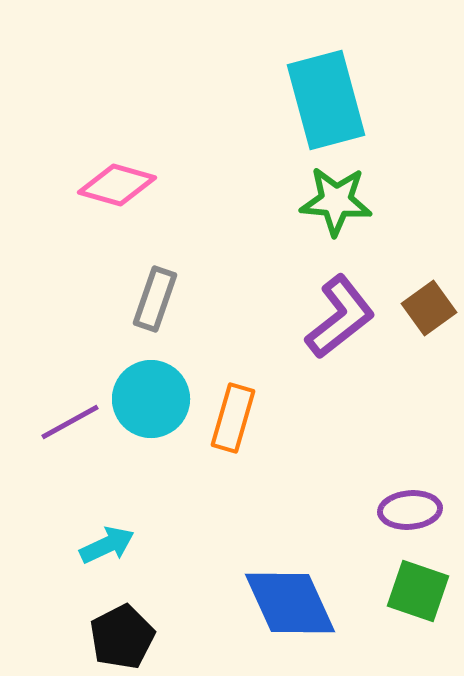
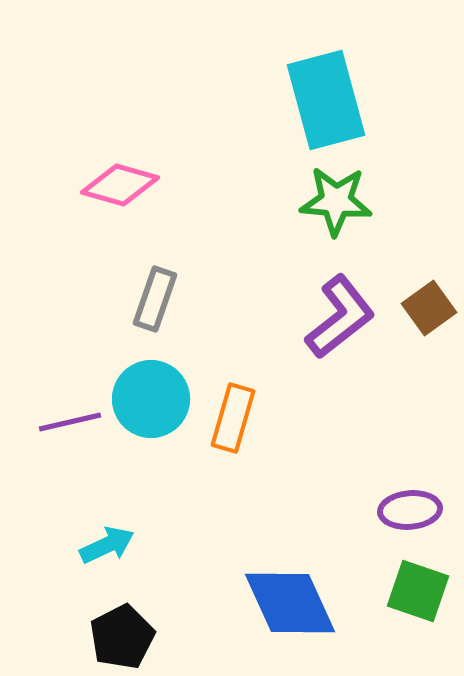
pink diamond: moved 3 px right
purple line: rotated 16 degrees clockwise
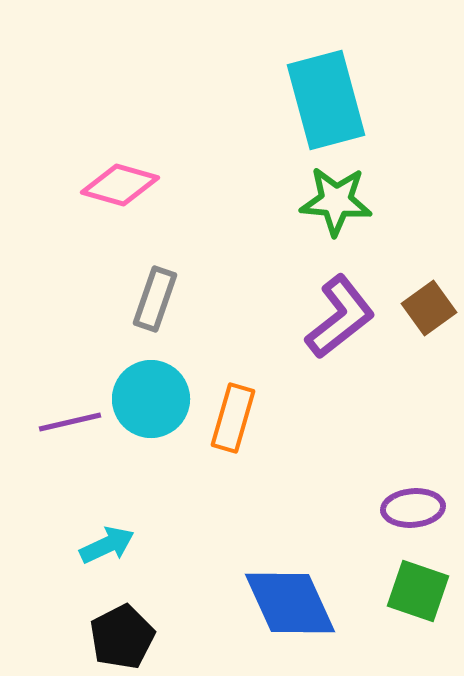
purple ellipse: moved 3 px right, 2 px up
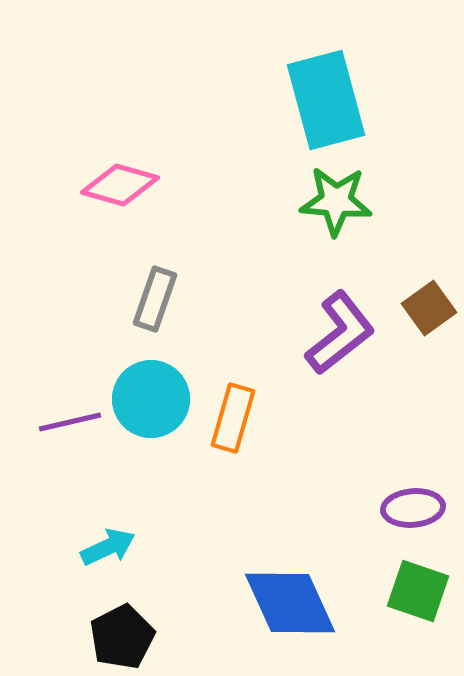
purple L-shape: moved 16 px down
cyan arrow: moved 1 px right, 2 px down
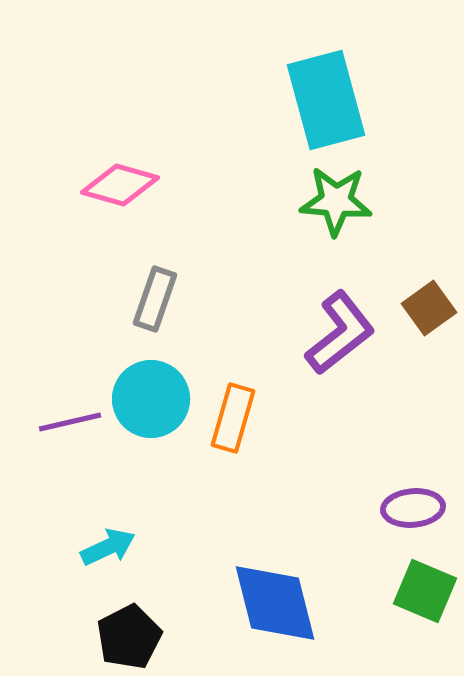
green square: moved 7 px right; rotated 4 degrees clockwise
blue diamond: moved 15 px left; rotated 10 degrees clockwise
black pentagon: moved 7 px right
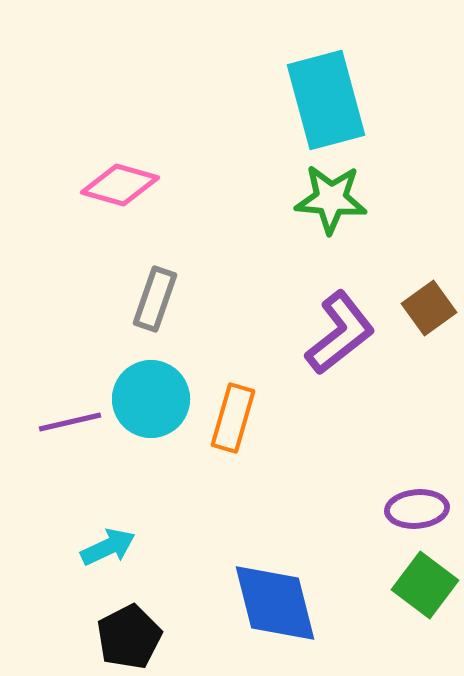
green star: moved 5 px left, 2 px up
purple ellipse: moved 4 px right, 1 px down
green square: moved 6 px up; rotated 14 degrees clockwise
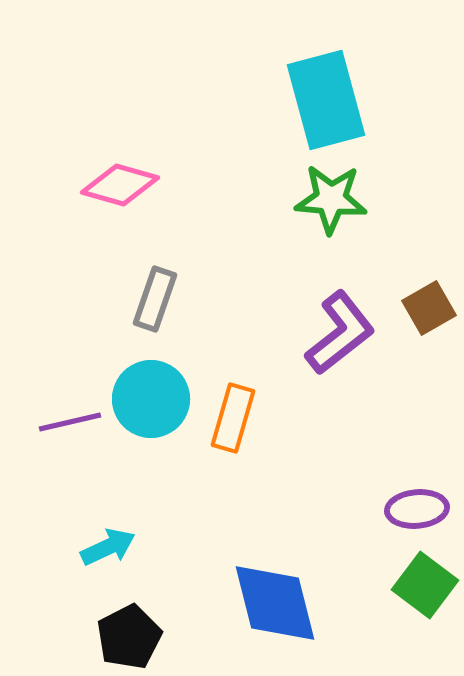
brown square: rotated 6 degrees clockwise
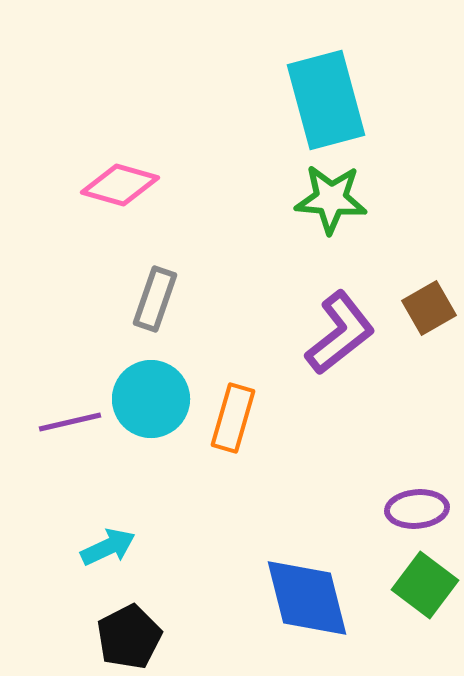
blue diamond: moved 32 px right, 5 px up
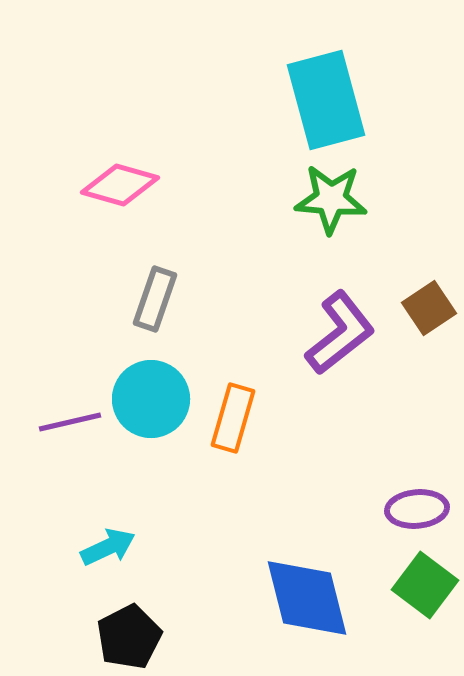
brown square: rotated 4 degrees counterclockwise
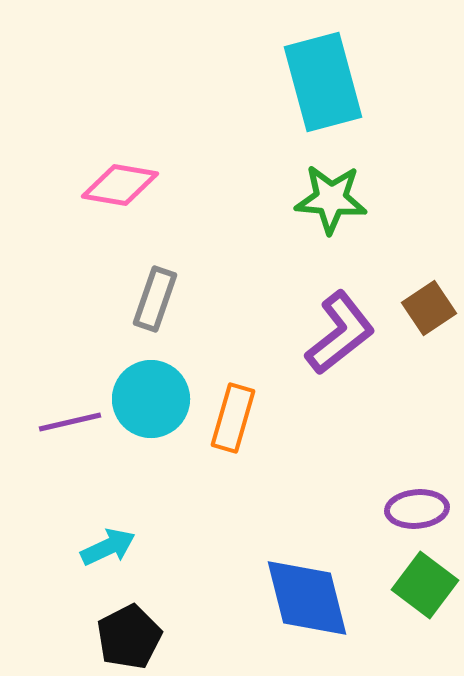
cyan rectangle: moved 3 px left, 18 px up
pink diamond: rotated 6 degrees counterclockwise
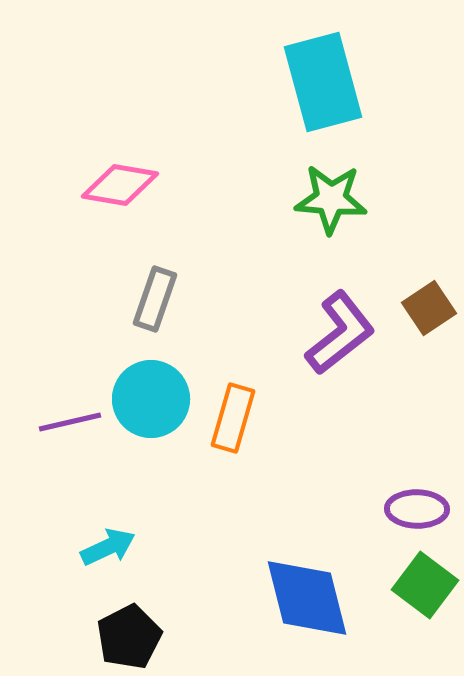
purple ellipse: rotated 6 degrees clockwise
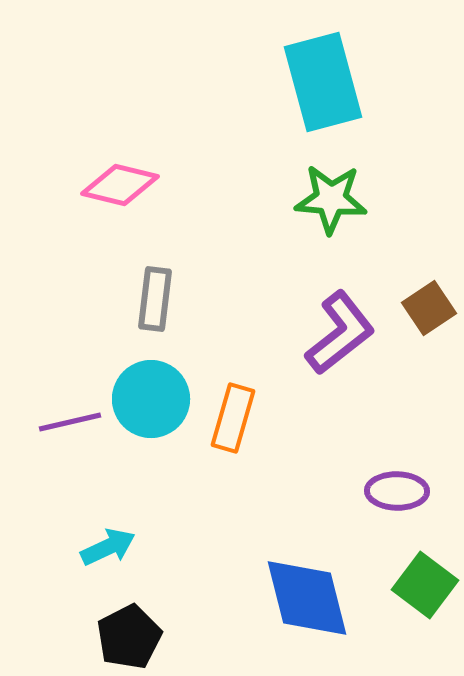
pink diamond: rotated 4 degrees clockwise
gray rectangle: rotated 12 degrees counterclockwise
purple ellipse: moved 20 px left, 18 px up
